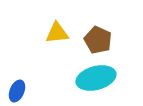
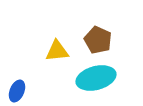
yellow triangle: moved 18 px down
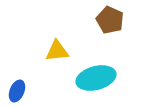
brown pentagon: moved 12 px right, 20 px up
